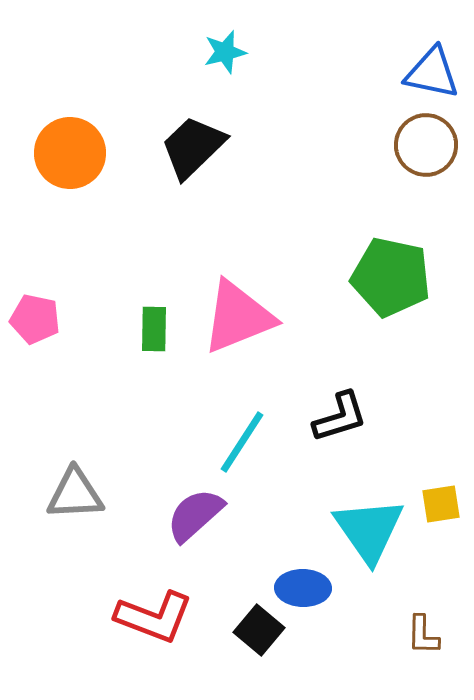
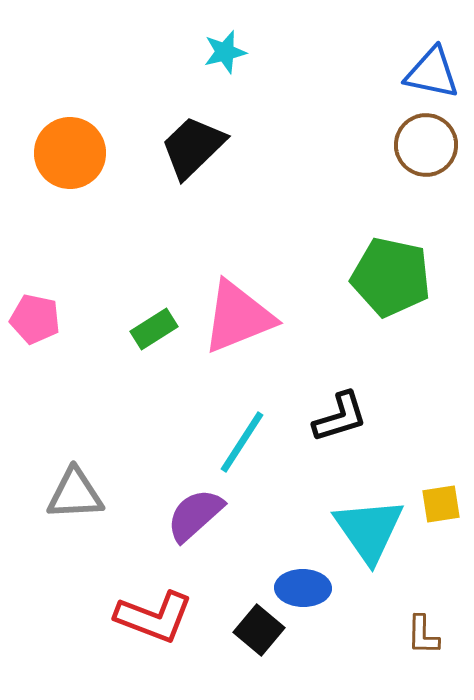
green rectangle: rotated 57 degrees clockwise
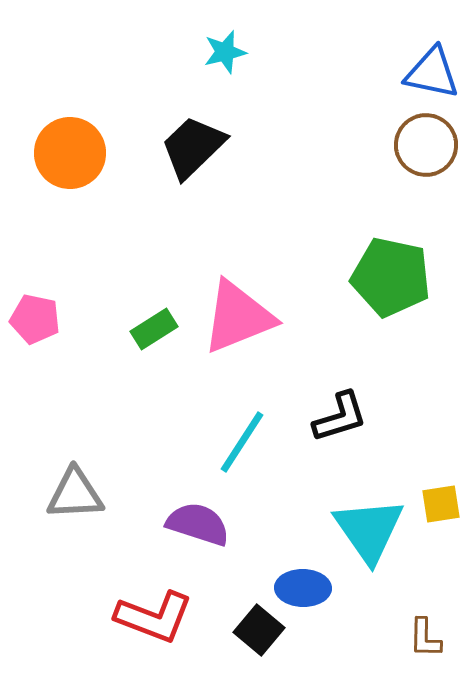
purple semicircle: moved 3 px right, 9 px down; rotated 60 degrees clockwise
brown L-shape: moved 2 px right, 3 px down
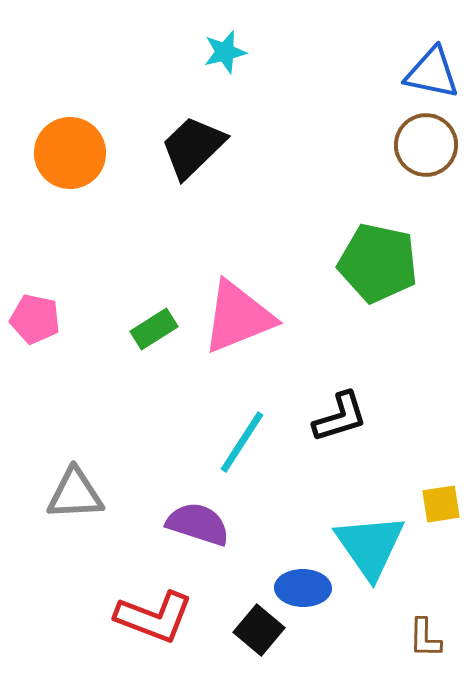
green pentagon: moved 13 px left, 14 px up
cyan triangle: moved 1 px right, 16 px down
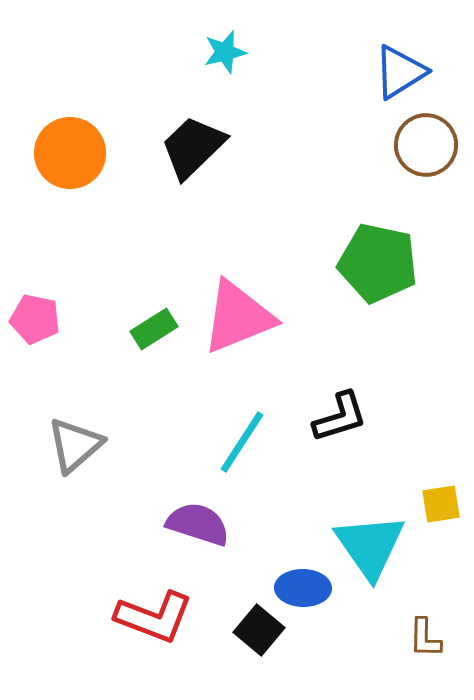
blue triangle: moved 32 px left, 1 px up; rotated 44 degrees counterclockwise
gray triangle: moved 49 px up; rotated 38 degrees counterclockwise
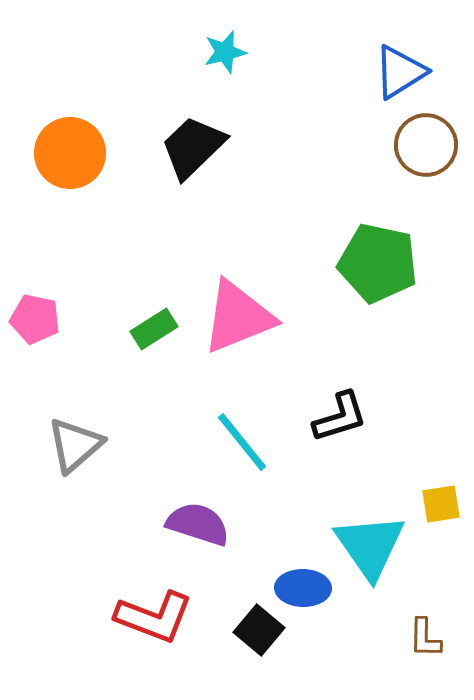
cyan line: rotated 72 degrees counterclockwise
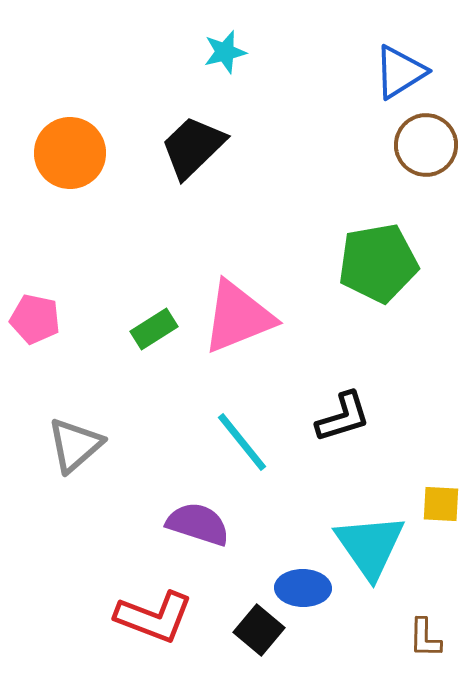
green pentagon: rotated 22 degrees counterclockwise
black L-shape: moved 3 px right
yellow square: rotated 12 degrees clockwise
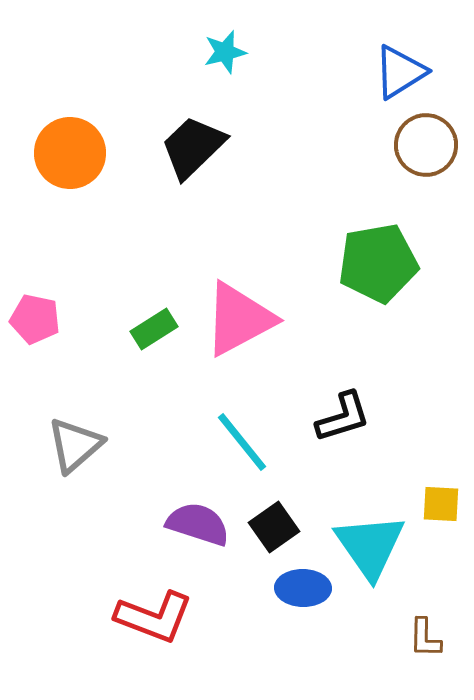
pink triangle: moved 1 px right, 2 px down; rotated 6 degrees counterclockwise
black square: moved 15 px right, 103 px up; rotated 15 degrees clockwise
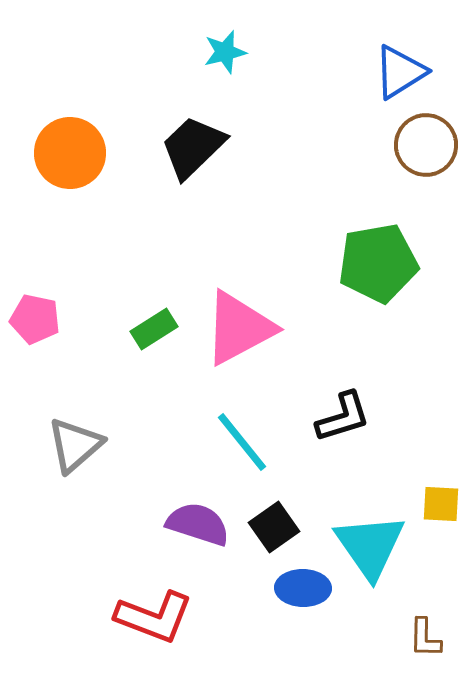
pink triangle: moved 9 px down
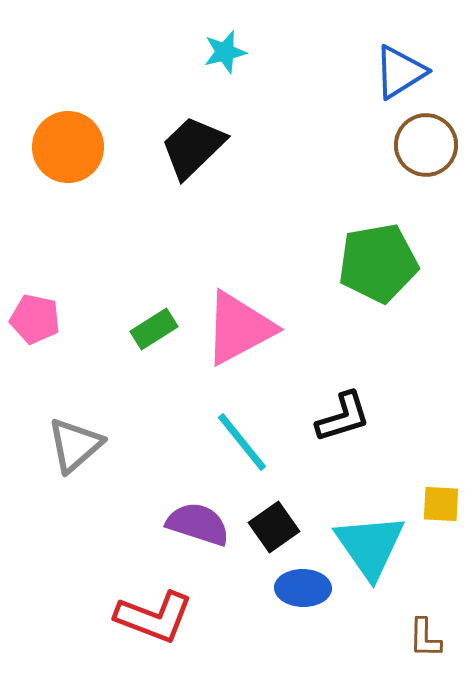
orange circle: moved 2 px left, 6 px up
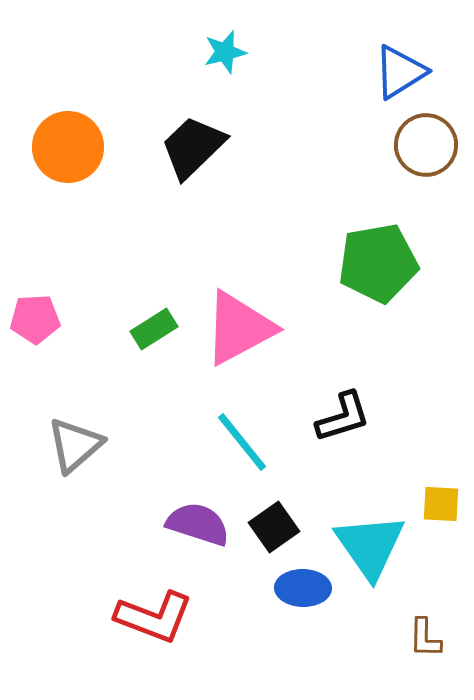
pink pentagon: rotated 15 degrees counterclockwise
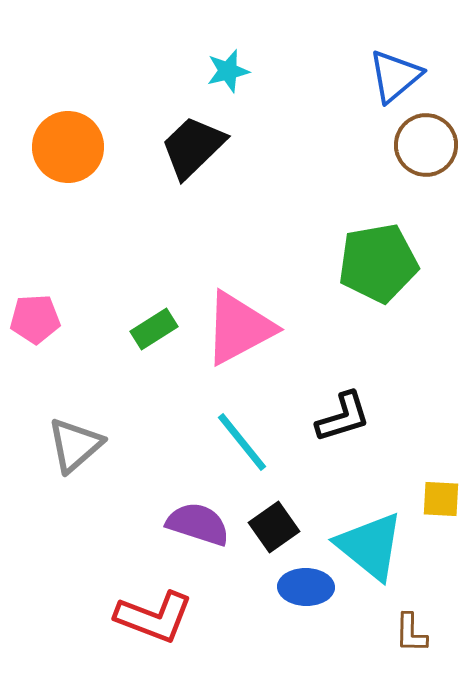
cyan star: moved 3 px right, 19 px down
blue triangle: moved 5 px left, 4 px down; rotated 8 degrees counterclockwise
yellow square: moved 5 px up
cyan triangle: rotated 16 degrees counterclockwise
blue ellipse: moved 3 px right, 1 px up
brown L-shape: moved 14 px left, 5 px up
